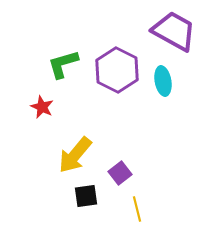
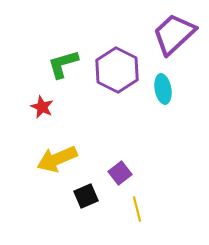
purple trapezoid: moved 3 px down; rotated 72 degrees counterclockwise
cyan ellipse: moved 8 px down
yellow arrow: moved 18 px left, 4 px down; rotated 27 degrees clockwise
black square: rotated 15 degrees counterclockwise
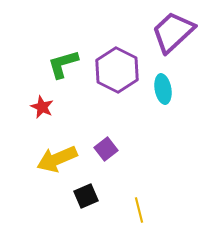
purple trapezoid: moved 1 px left, 2 px up
purple square: moved 14 px left, 24 px up
yellow line: moved 2 px right, 1 px down
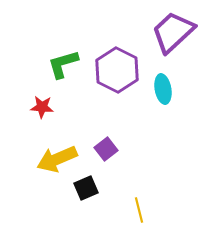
red star: rotated 20 degrees counterclockwise
black square: moved 8 px up
